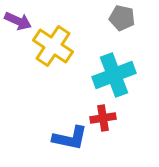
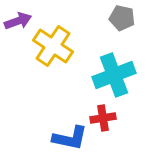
purple arrow: rotated 44 degrees counterclockwise
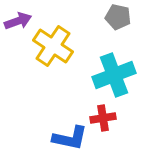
gray pentagon: moved 4 px left, 1 px up
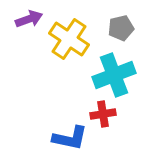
gray pentagon: moved 3 px right, 11 px down; rotated 25 degrees counterclockwise
purple arrow: moved 11 px right, 2 px up
yellow cross: moved 16 px right, 7 px up
red cross: moved 4 px up
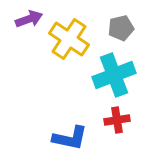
red cross: moved 14 px right, 6 px down
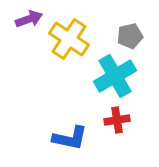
gray pentagon: moved 9 px right, 8 px down
cyan cross: moved 1 px right, 1 px down; rotated 9 degrees counterclockwise
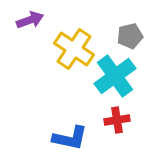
purple arrow: moved 1 px right, 1 px down
yellow cross: moved 5 px right, 10 px down
cyan cross: rotated 6 degrees counterclockwise
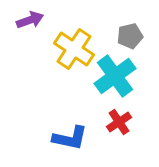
red cross: moved 2 px right, 2 px down; rotated 25 degrees counterclockwise
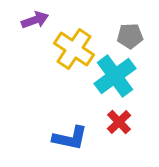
purple arrow: moved 5 px right
gray pentagon: rotated 10 degrees clockwise
red cross: rotated 10 degrees counterclockwise
